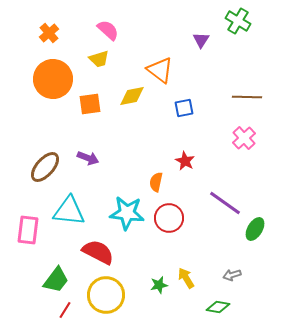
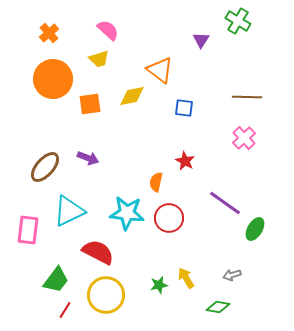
blue square: rotated 18 degrees clockwise
cyan triangle: rotated 32 degrees counterclockwise
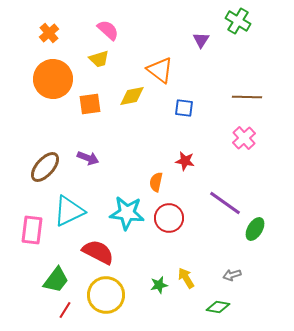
red star: rotated 18 degrees counterclockwise
pink rectangle: moved 4 px right
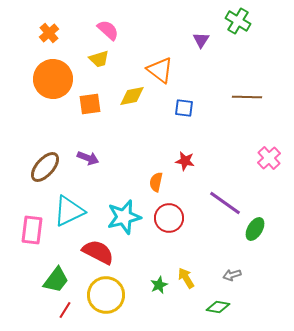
pink cross: moved 25 px right, 20 px down
cyan star: moved 3 px left, 4 px down; rotated 20 degrees counterclockwise
green star: rotated 12 degrees counterclockwise
